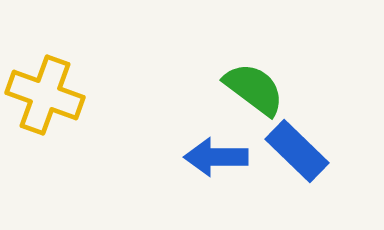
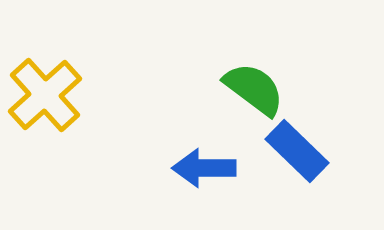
yellow cross: rotated 28 degrees clockwise
blue arrow: moved 12 px left, 11 px down
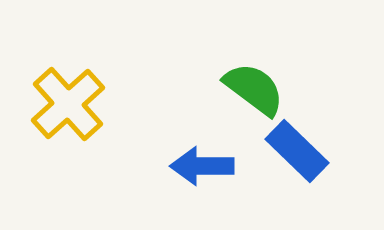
yellow cross: moved 23 px right, 9 px down
blue arrow: moved 2 px left, 2 px up
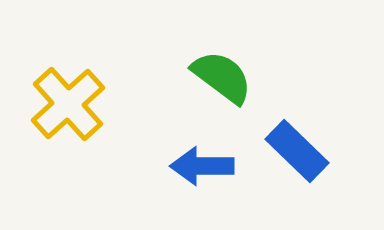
green semicircle: moved 32 px left, 12 px up
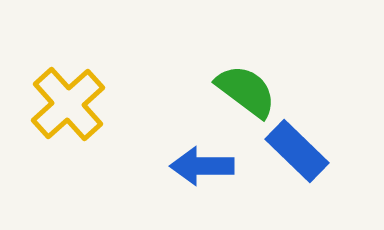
green semicircle: moved 24 px right, 14 px down
